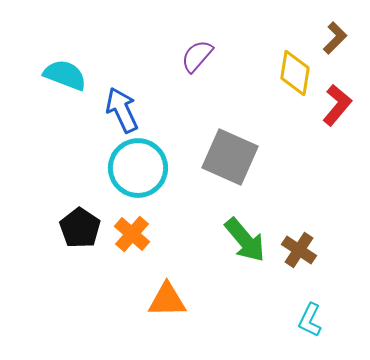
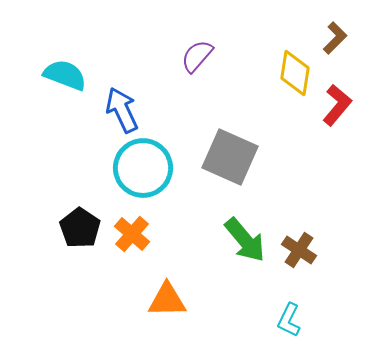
cyan circle: moved 5 px right
cyan L-shape: moved 21 px left
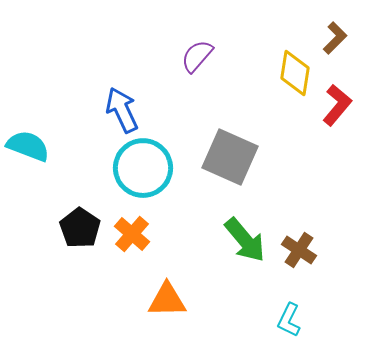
cyan semicircle: moved 37 px left, 71 px down
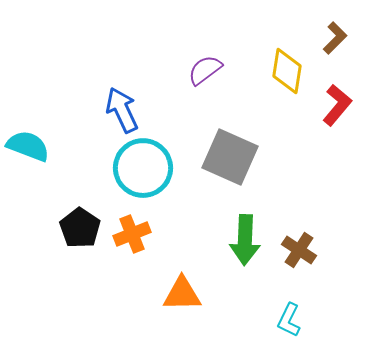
purple semicircle: moved 8 px right, 14 px down; rotated 12 degrees clockwise
yellow diamond: moved 8 px left, 2 px up
orange cross: rotated 27 degrees clockwise
green arrow: rotated 42 degrees clockwise
orange triangle: moved 15 px right, 6 px up
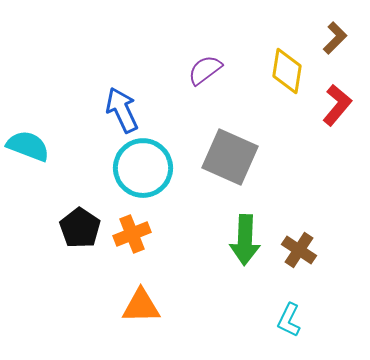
orange triangle: moved 41 px left, 12 px down
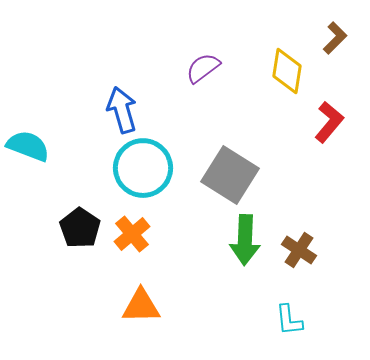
purple semicircle: moved 2 px left, 2 px up
red L-shape: moved 8 px left, 17 px down
blue arrow: rotated 9 degrees clockwise
gray square: moved 18 px down; rotated 8 degrees clockwise
orange cross: rotated 18 degrees counterclockwise
cyan L-shape: rotated 32 degrees counterclockwise
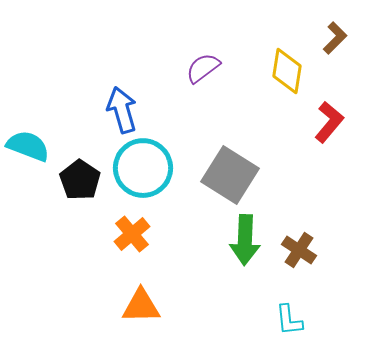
black pentagon: moved 48 px up
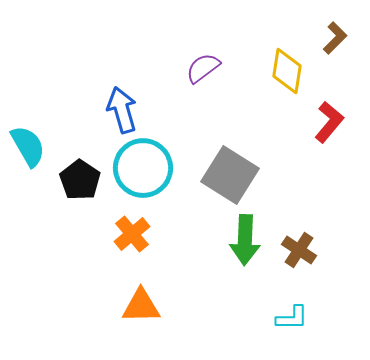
cyan semicircle: rotated 39 degrees clockwise
cyan L-shape: moved 3 px right, 2 px up; rotated 84 degrees counterclockwise
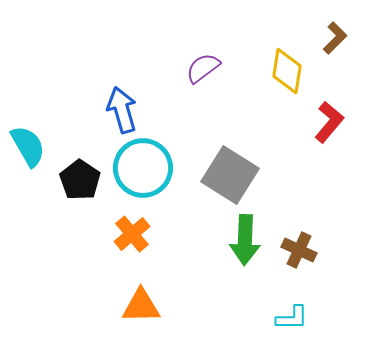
brown cross: rotated 8 degrees counterclockwise
